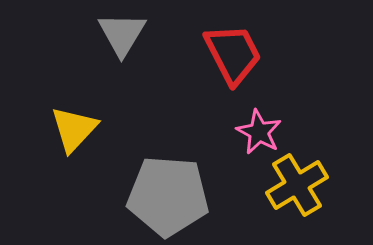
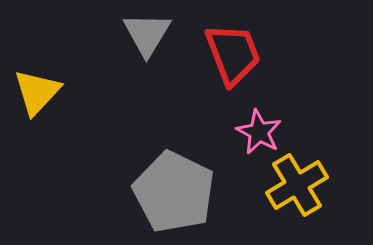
gray triangle: moved 25 px right
red trapezoid: rotated 6 degrees clockwise
yellow triangle: moved 37 px left, 37 px up
gray pentagon: moved 6 px right, 4 px up; rotated 22 degrees clockwise
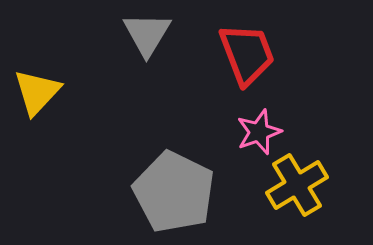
red trapezoid: moved 14 px right
pink star: rotated 24 degrees clockwise
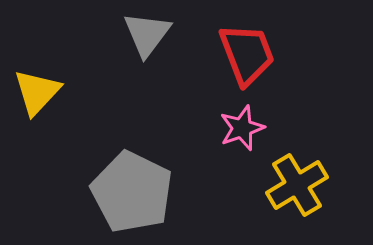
gray triangle: rotated 6 degrees clockwise
pink star: moved 17 px left, 4 px up
gray pentagon: moved 42 px left
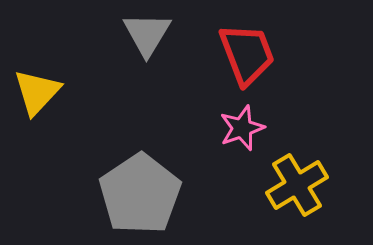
gray triangle: rotated 6 degrees counterclockwise
gray pentagon: moved 8 px right, 2 px down; rotated 12 degrees clockwise
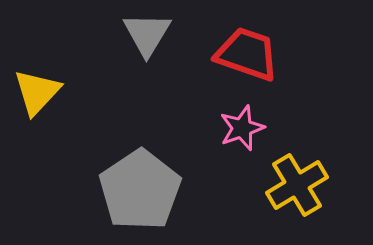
red trapezoid: rotated 50 degrees counterclockwise
gray pentagon: moved 4 px up
